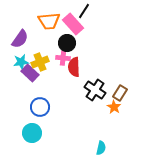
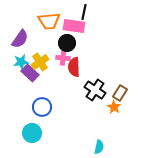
black line: moved 1 px down; rotated 21 degrees counterclockwise
pink rectangle: moved 1 px right, 2 px down; rotated 40 degrees counterclockwise
yellow cross: rotated 12 degrees counterclockwise
blue circle: moved 2 px right
cyan semicircle: moved 2 px left, 1 px up
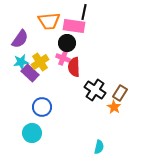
pink cross: rotated 16 degrees clockwise
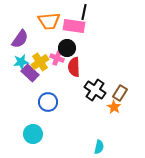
black circle: moved 5 px down
pink cross: moved 6 px left
blue circle: moved 6 px right, 5 px up
cyan circle: moved 1 px right, 1 px down
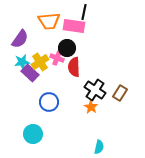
cyan star: moved 1 px right
blue circle: moved 1 px right
orange star: moved 23 px left
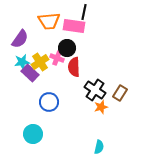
orange star: moved 10 px right; rotated 24 degrees clockwise
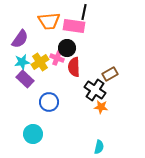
purple rectangle: moved 5 px left, 6 px down
brown rectangle: moved 10 px left, 19 px up; rotated 28 degrees clockwise
orange star: rotated 24 degrees clockwise
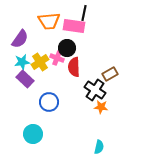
black line: moved 1 px down
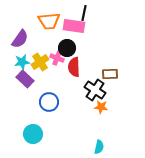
brown rectangle: rotated 28 degrees clockwise
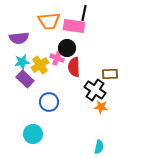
purple semicircle: moved 1 px left, 1 px up; rotated 48 degrees clockwise
yellow cross: moved 3 px down
